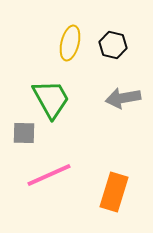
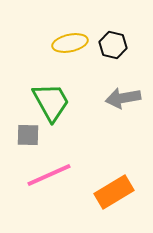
yellow ellipse: rotated 64 degrees clockwise
green trapezoid: moved 3 px down
gray square: moved 4 px right, 2 px down
orange rectangle: rotated 42 degrees clockwise
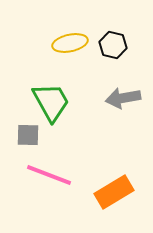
pink line: rotated 45 degrees clockwise
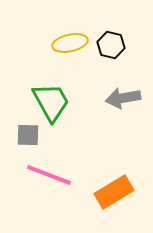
black hexagon: moved 2 px left
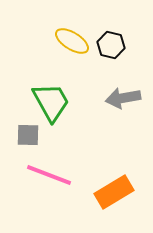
yellow ellipse: moved 2 px right, 2 px up; rotated 44 degrees clockwise
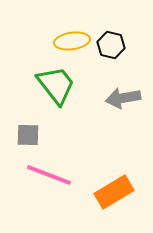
yellow ellipse: rotated 40 degrees counterclockwise
green trapezoid: moved 5 px right, 17 px up; rotated 9 degrees counterclockwise
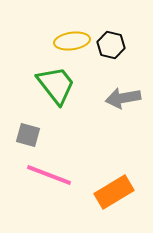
gray square: rotated 15 degrees clockwise
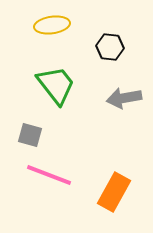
yellow ellipse: moved 20 px left, 16 px up
black hexagon: moved 1 px left, 2 px down; rotated 8 degrees counterclockwise
gray arrow: moved 1 px right
gray square: moved 2 px right
orange rectangle: rotated 30 degrees counterclockwise
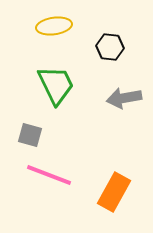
yellow ellipse: moved 2 px right, 1 px down
green trapezoid: rotated 12 degrees clockwise
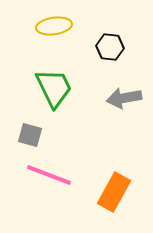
green trapezoid: moved 2 px left, 3 px down
